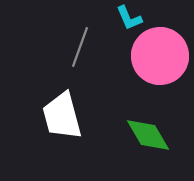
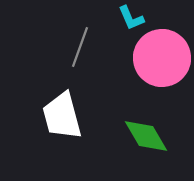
cyan L-shape: moved 2 px right
pink circle: moved 2 px right, 2 px down
green diamond: moved 2 px left, 1 px down
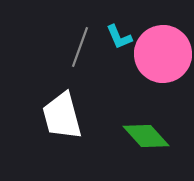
cyan L-shape: moved 12 px left, 19 px down
pink circle: moved 1 px right, 4 px up
green diamond: rotated 12 degrees counterclockwise
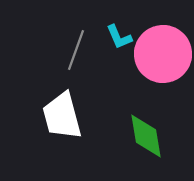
gray line: moved 4 px left, 3 px down
green diamond: rotated 33 degrees clockwise
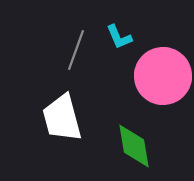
pink circle: moved 22 px down
white trapezoid: moved 2 px down
green diamond: moved 12 px left, 10 px down
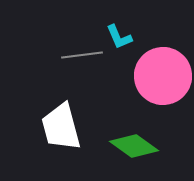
gray line: moved 6 px right, 5 px down; rotated 63 degrees clockwise
white trapezoid: moved 1 px left, 9 px down
green diamond: rotated 45 degrees counterclockwise
